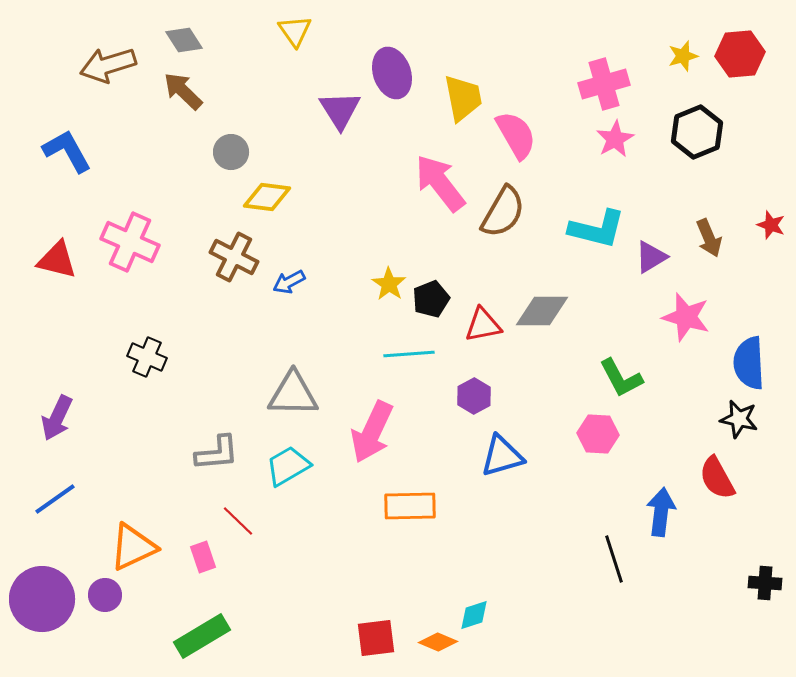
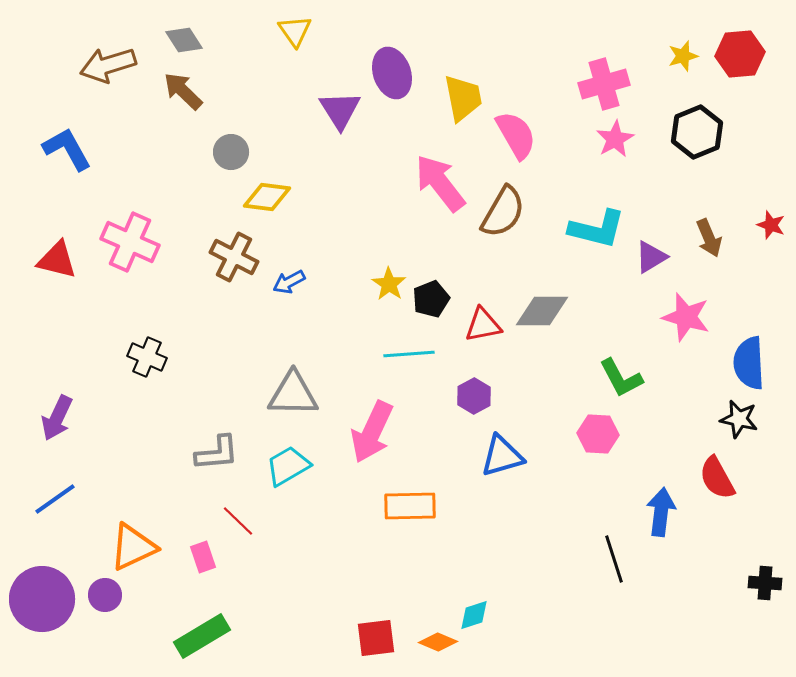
blue L-shape at (67, 151): moved 2 px up
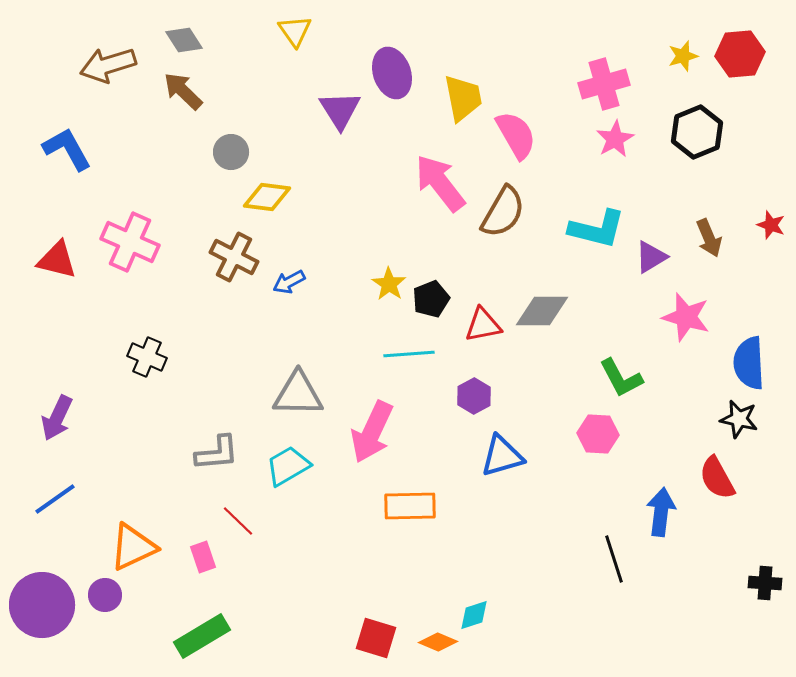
gray triangle at (293, 394): moved 5 px right
purple circle at (42, 599): moved 6 px down
red square at (376, 638): rotated 24 degrees clockwise
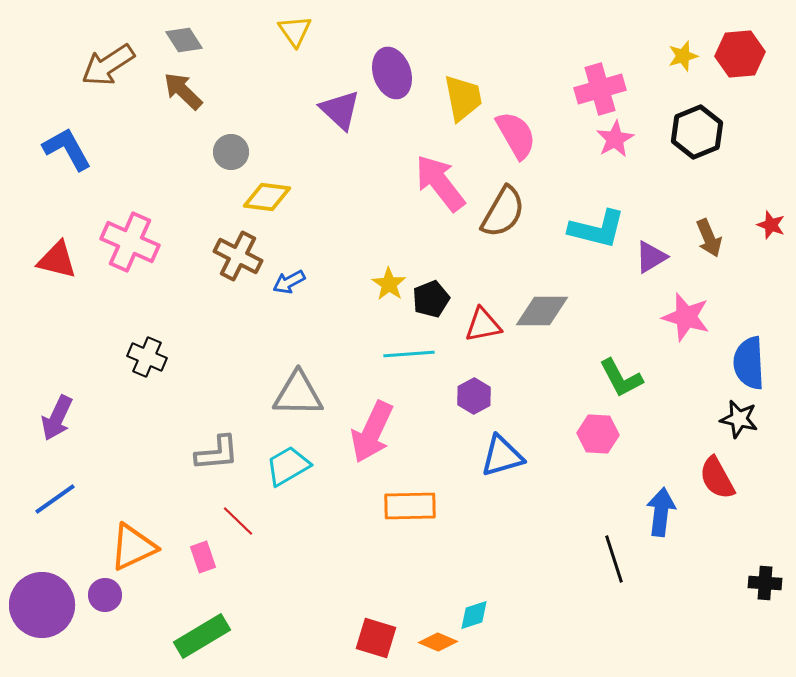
brown arrow at (108, 65): rotated 16 degrees counterclockwise
pink cross at (604, 84): moved 4 px left, 5 px down
purple triangle at (340, 110): rotated 15 degrees counterclockwise
brown cross at (234, 257): moved 4 px right, 1 px up
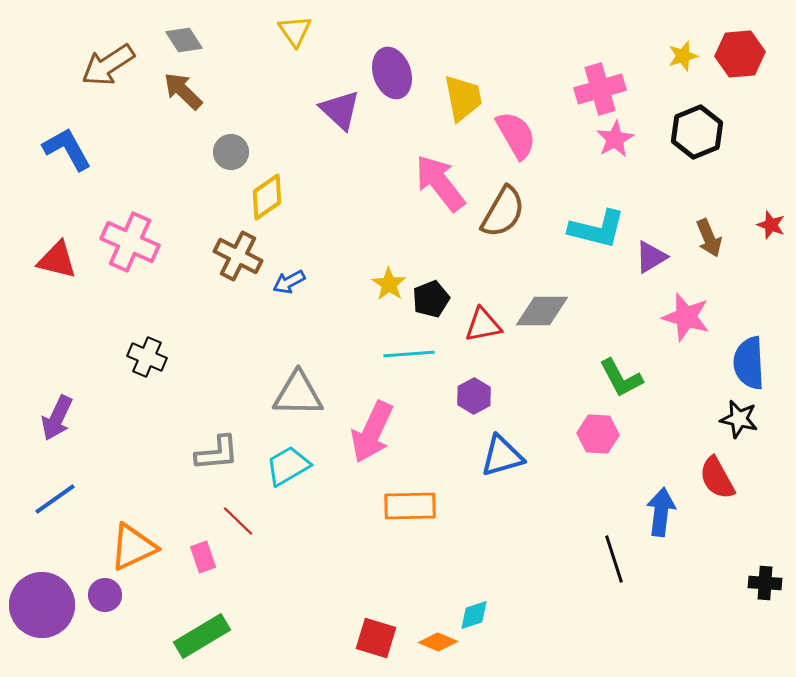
yellow diamond at (267, 197): rotated 42 degrees counterclockwise
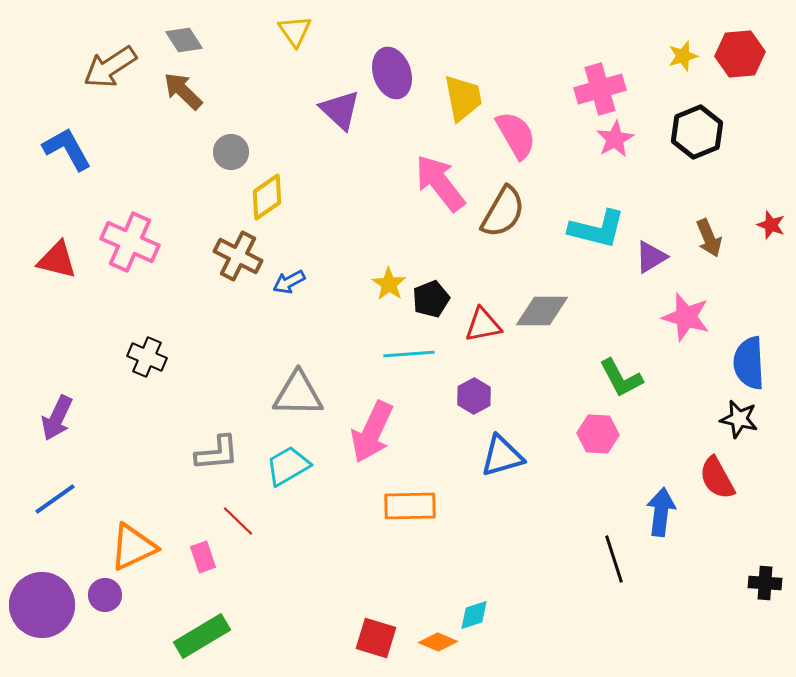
brown arrow at (108, 65): moved 2 px right, 2 px down
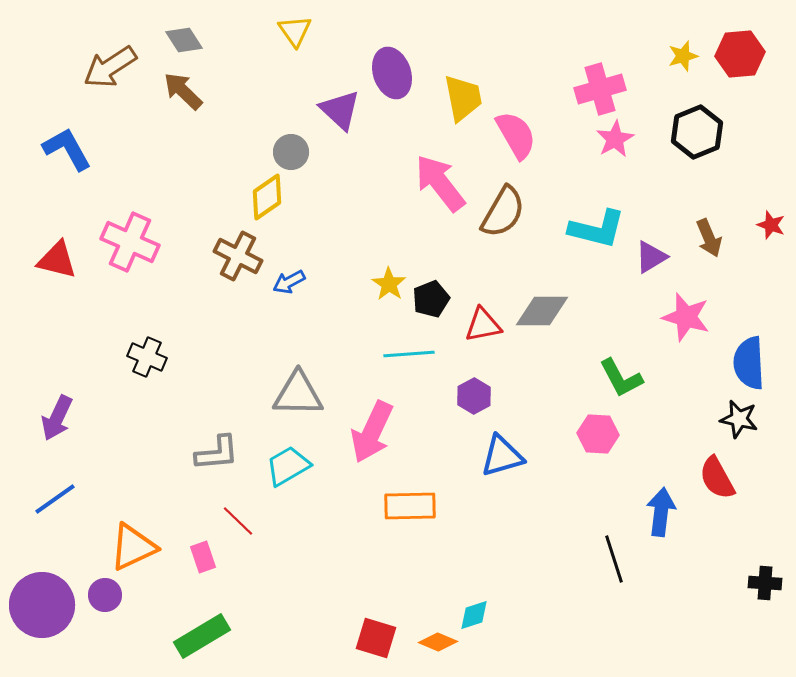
gray circle at (231, 152): moved 60 px right
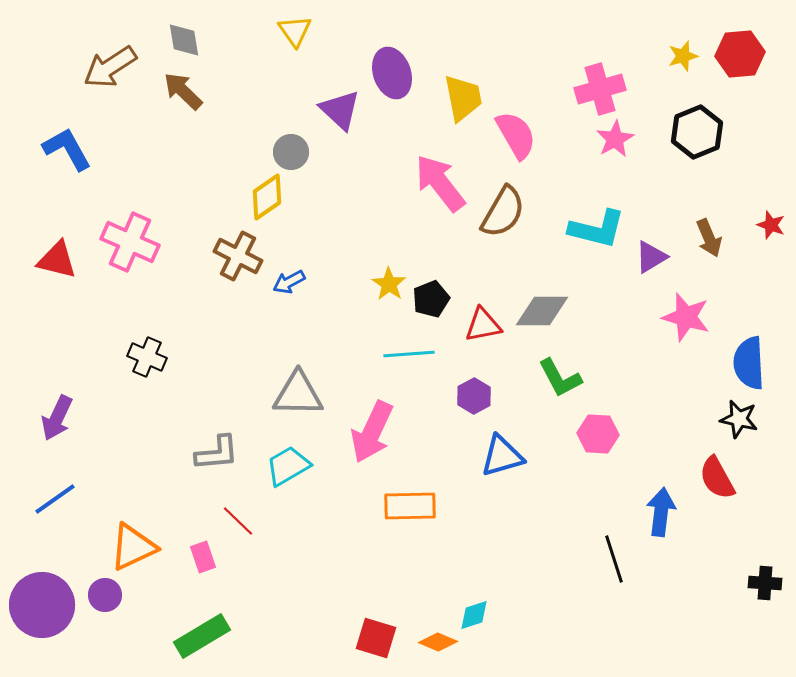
gray diamond at (184, 40): rotated 24 degrees clockwise
green L-shape at (621, 378): moved 61 px left
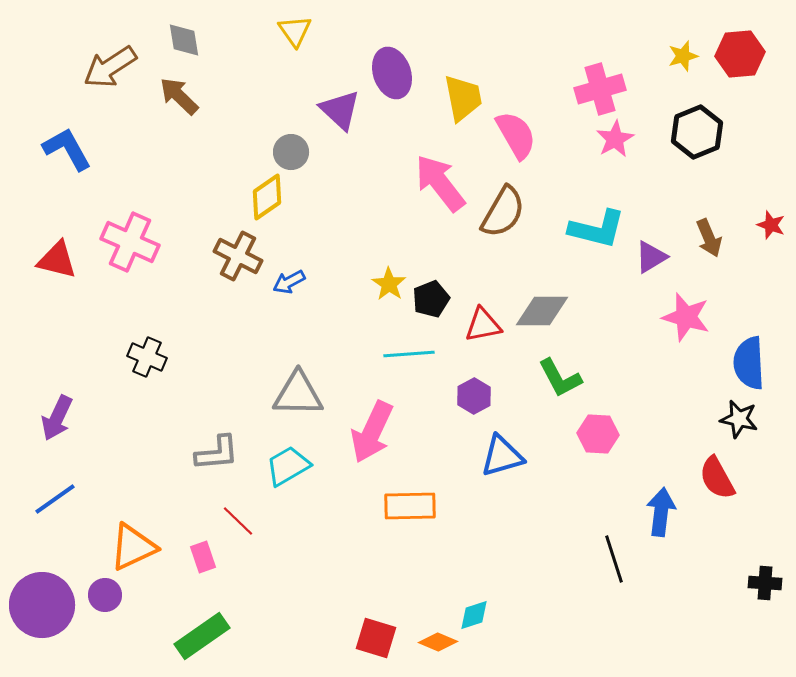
brown arrow at (183, 91): moved 4 px left, 5 px down
green rectangle at (202, 636): rotated 4 degrees counterclockwise
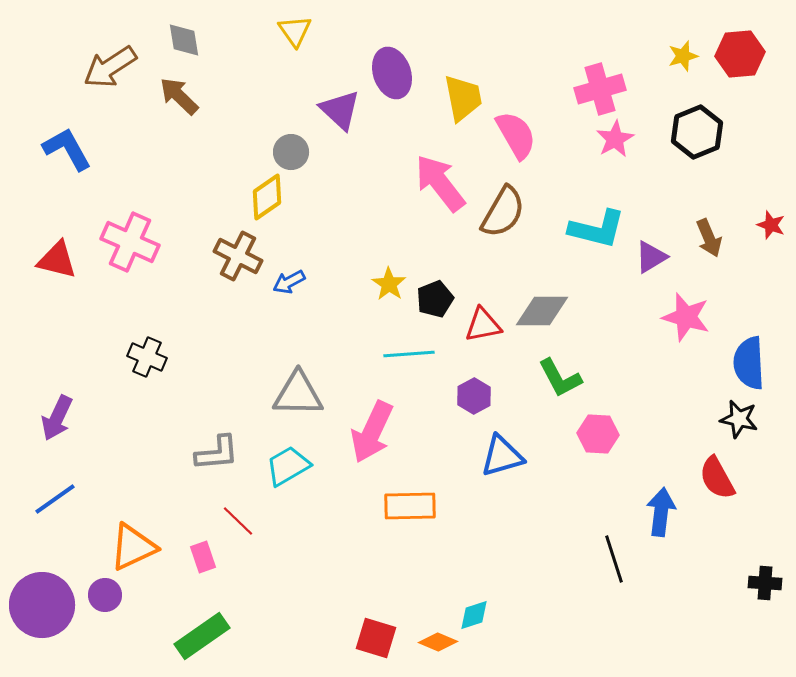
black pentagon at (431, 299): moved 4 px right
